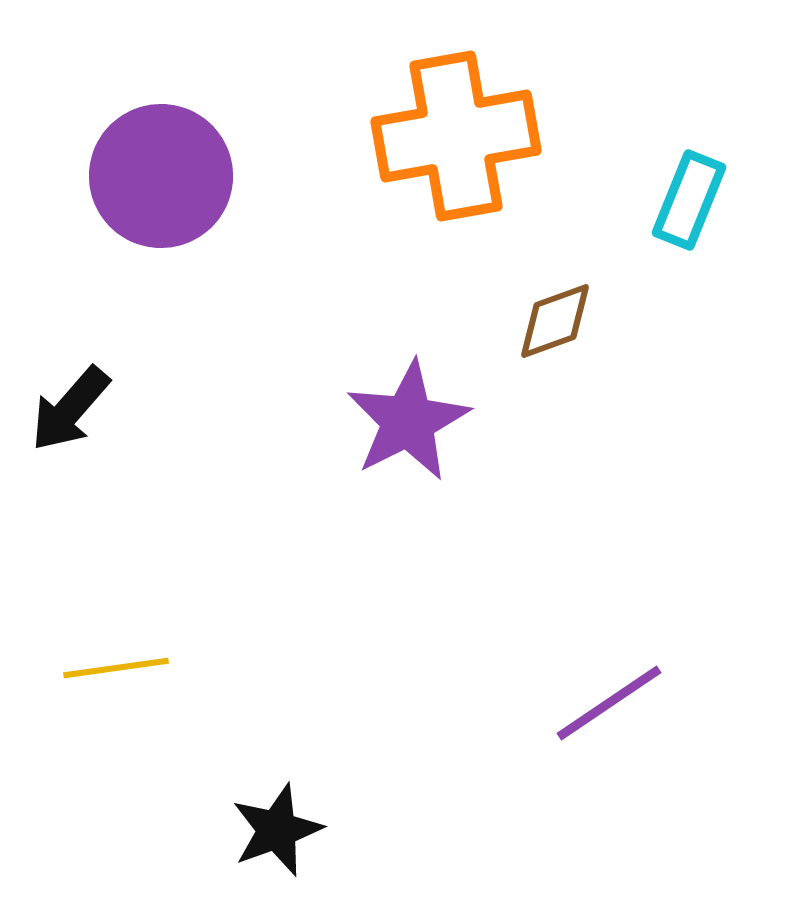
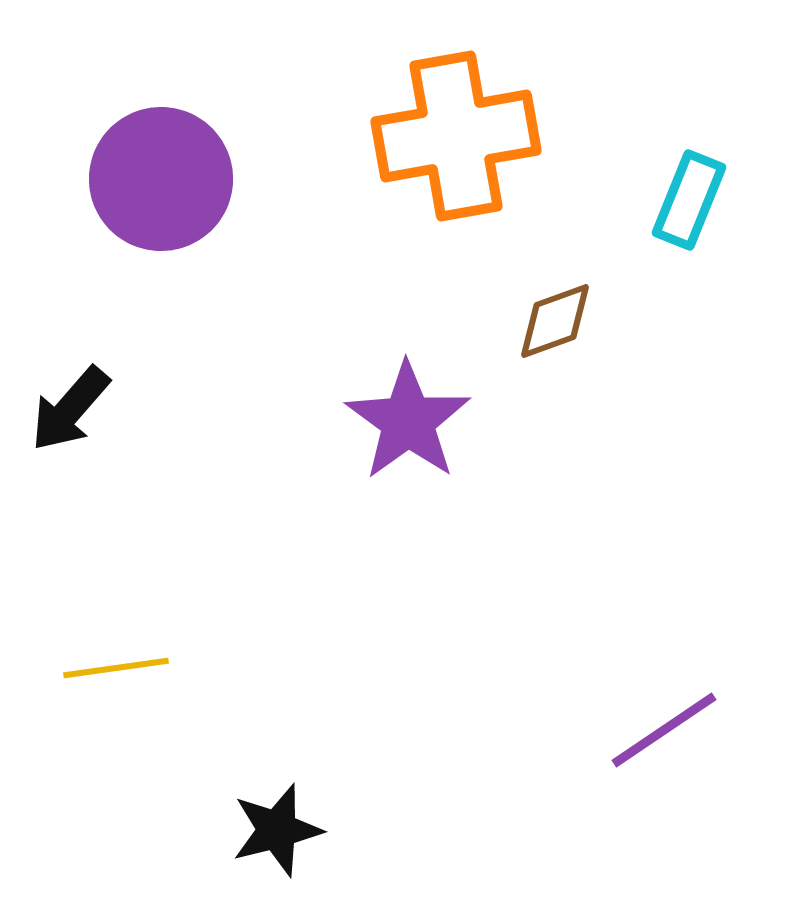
purple circle: moved 3 px down
purple star: rotated 9 degrees counterclockwise
purple line: moved 55 px right, 27 px down
black star: rotated 6 degrees clockwise
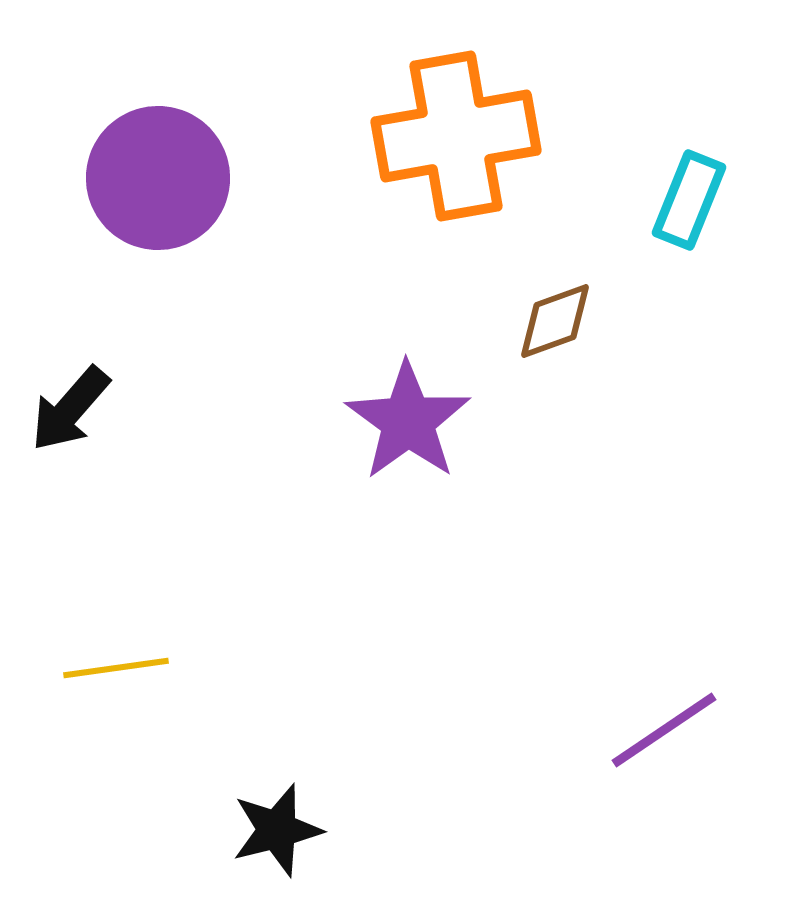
purple circle: moved 3 px left, 1 px up
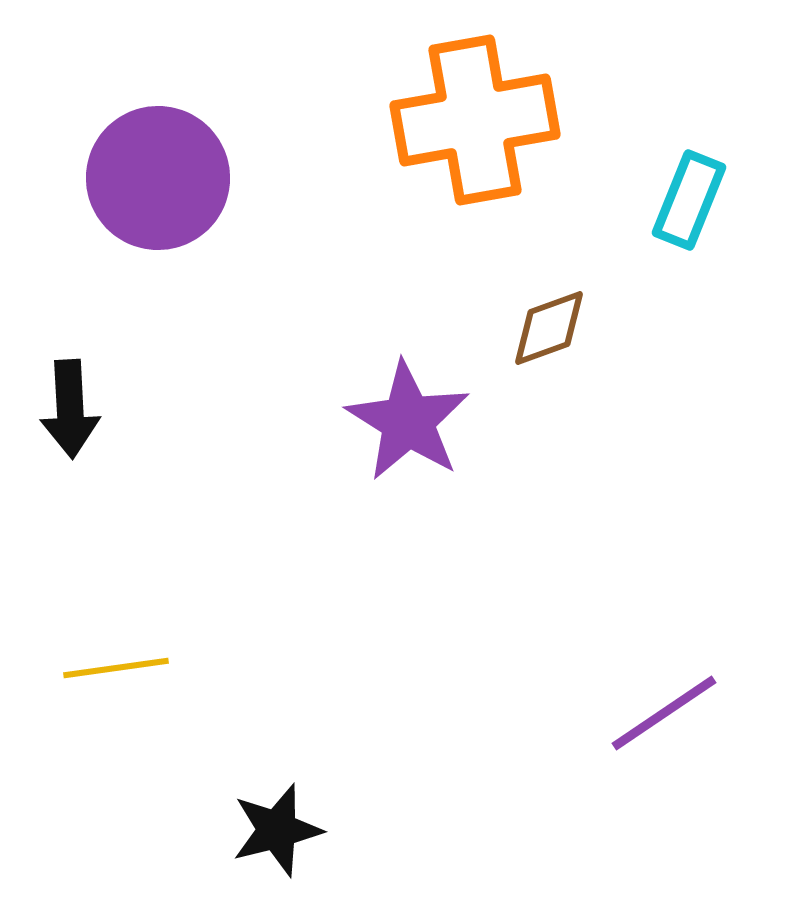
orange cross: moved 19 px right, 16 px up
brown diamond: moved 6 px left, 7 px down
black arrow: rotated 44 degrees counterclockwise
purple star: rotated 4 degrees counterclockwise
purple line: moved 17 px up
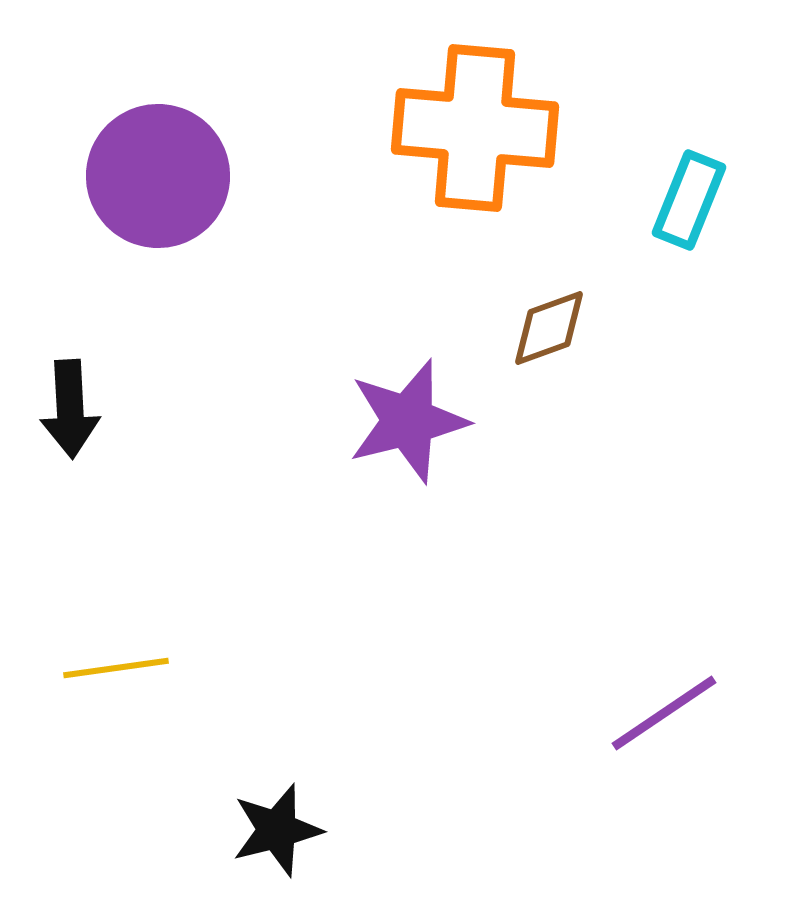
orange cross: moved 8 px down; rotated 15 degrees clockwise
purple circle: moved 2 px up
purple star: rotated 26 degrees clockwise
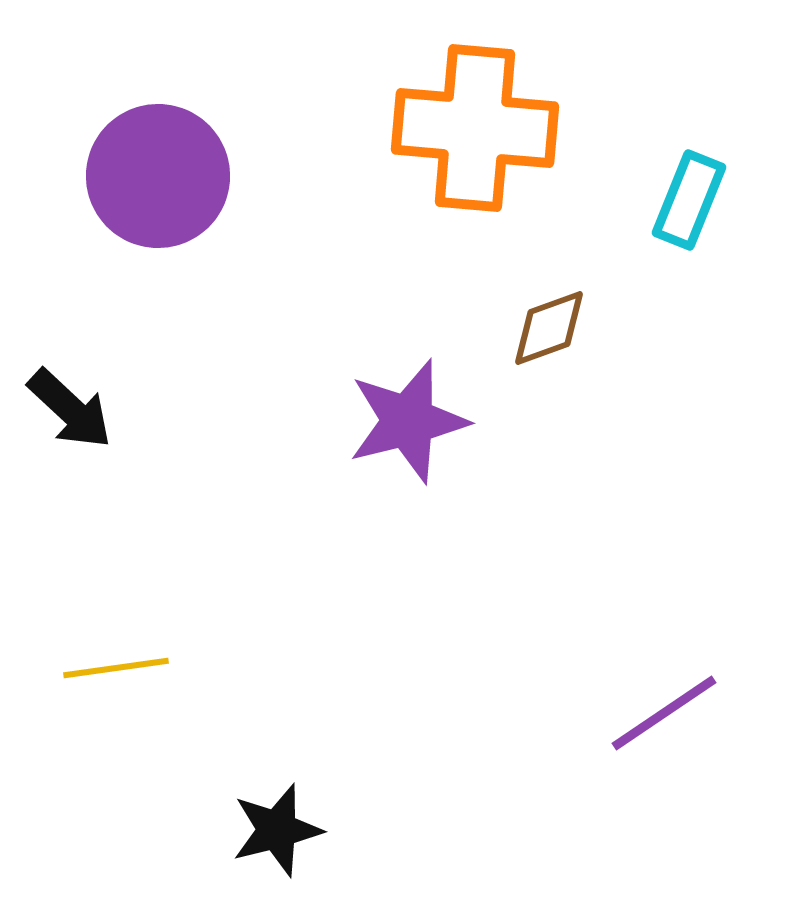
black arrow: rotated 44 degrees counterclockwise
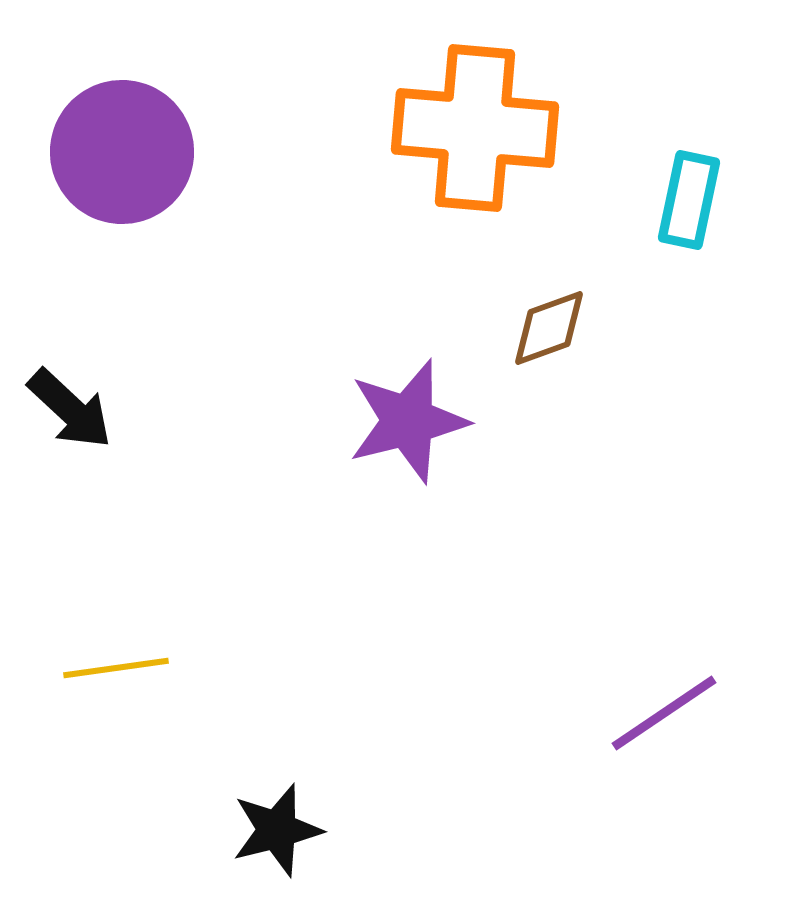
purple circle: moved 36 px left, 24 px up
cyan rectangle: rotated 10 degrees counterclockwise
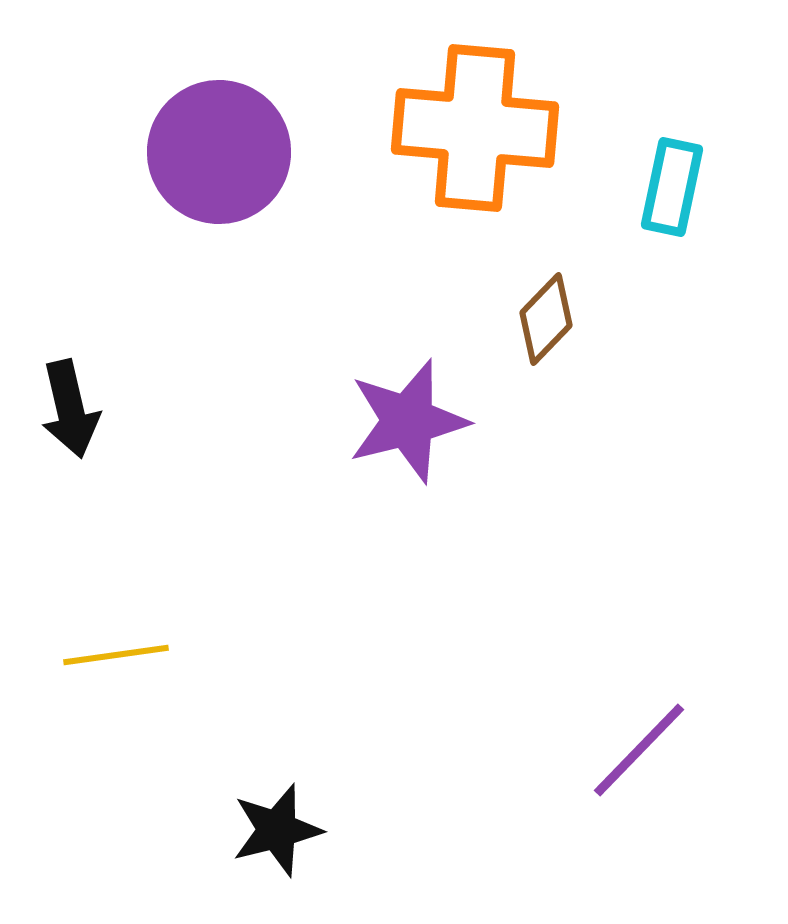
purple circle: moved 97 px right
cyan rectangle: moved 17 px left, 13 px up
brown diamond: moved 3 px left, 9 px up; rotated 26 degrees counterclockwise
black arrow: rotated 34 degrees clockwise
yellow line: moved 13 px up
purple line: moved 25 px left, 37 px down; rotated 12 degrees counterclockwise
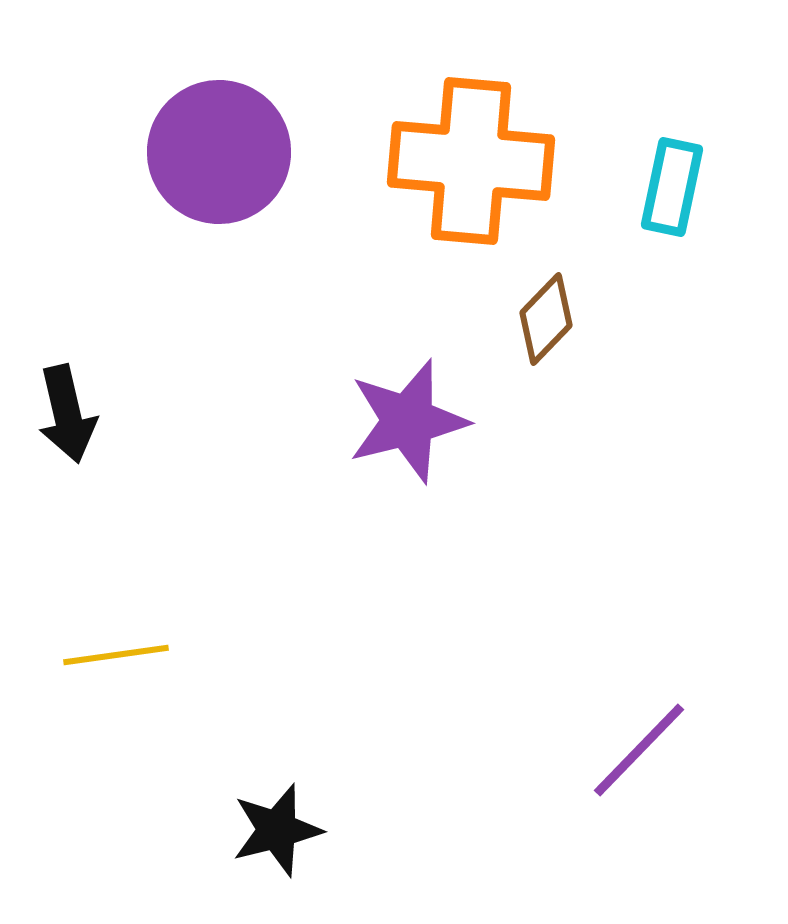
orange cross: moved 4 px left, 33 px down
black arrow: moved 3 px left, 5 px down
